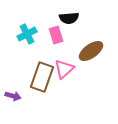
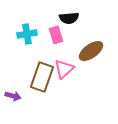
cyan cross: rotated 18 degrees clockwise
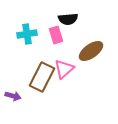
black semicircle: moved 1 px left, 1 px down
brown rectangle: rotated 8 degrees clockwise
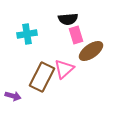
pink rectangle: moved 20 px right
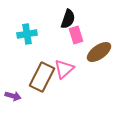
black semicircle: rotated 66 degrees counterclockwise
brown ellipse: moved 8 px right, 1 px down
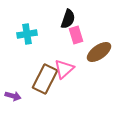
brown rectangle: moved 3 px right, 2 px down
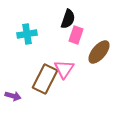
pink rectangle: rotated 36 degrees clockwise
brown ellipse: rotated 15 degrees counterclockwise
pink triangle: rotated 15 degrees counterclockwise
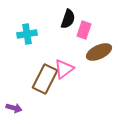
pink rectangle: moved 8 px right, 5 px up
brown ellipse: rotated 25 degrees clockwise
pink triangle: rotated 20 degrees clockwise
purple arrow: moved 1 px right, 12 px down
